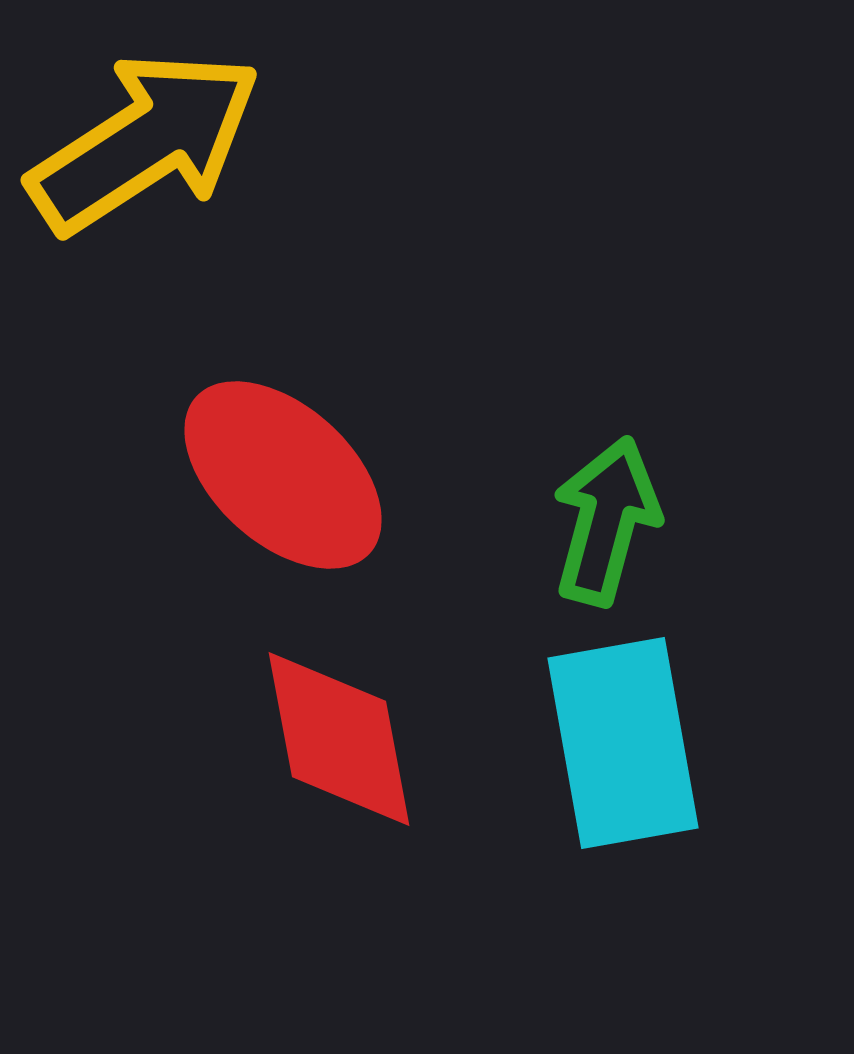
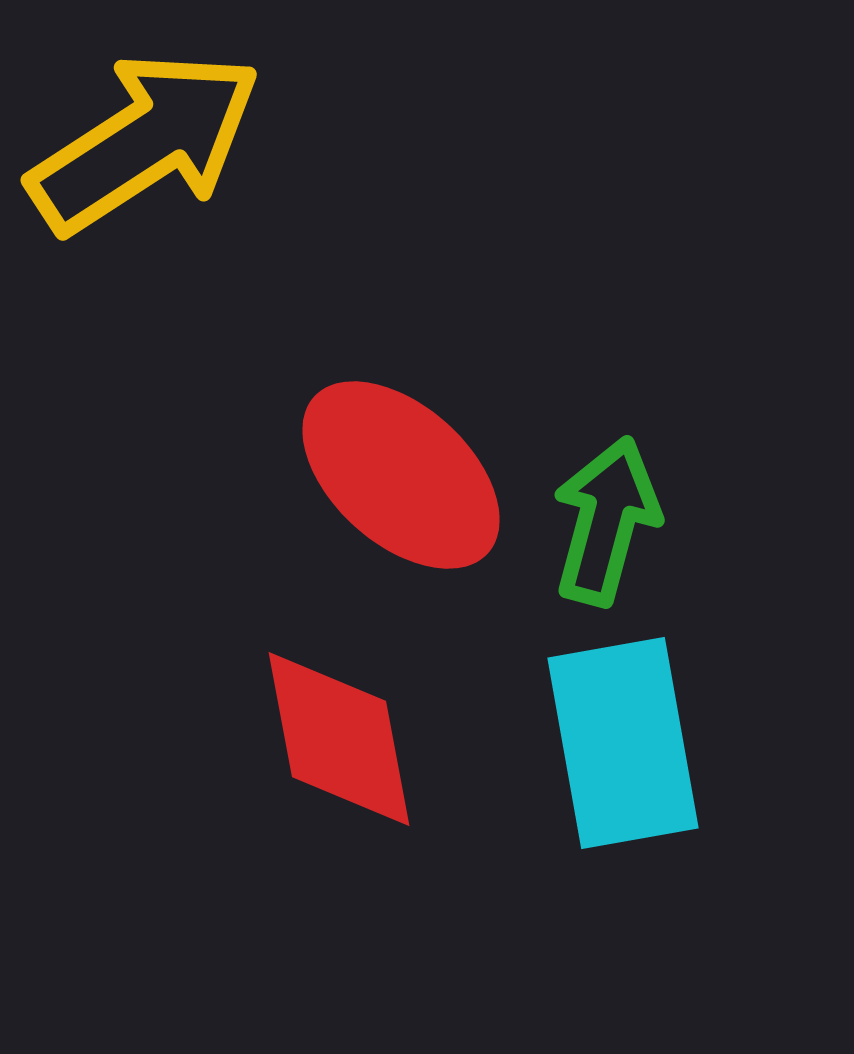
red ellipse: moved 118 px right
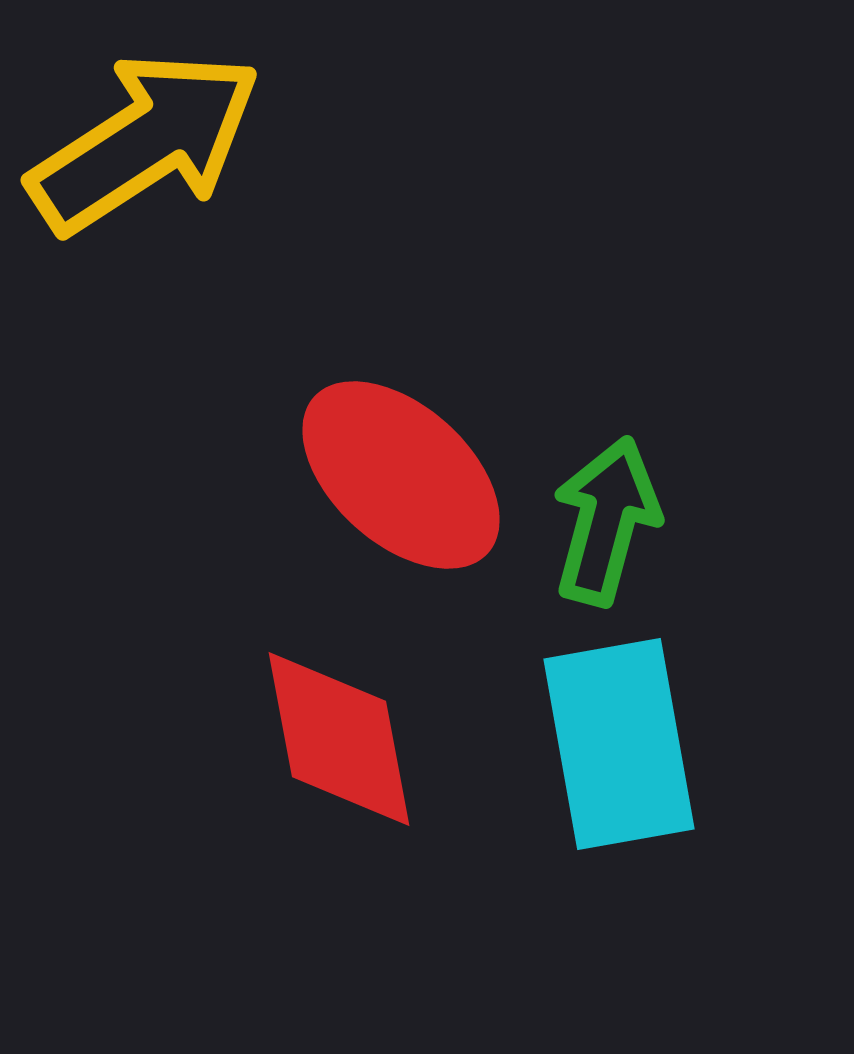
cyan rectangle: moved 4 px left, 1 px down
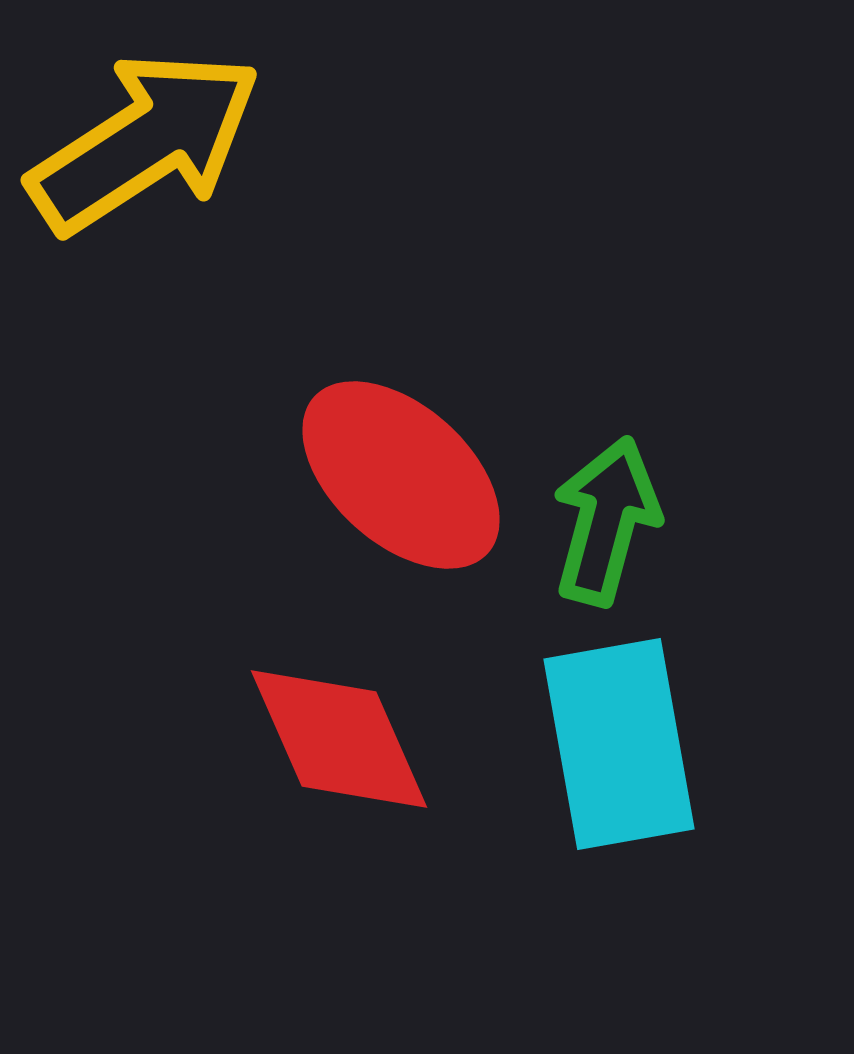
red diamond: rotated 13 degrees counterclockwise
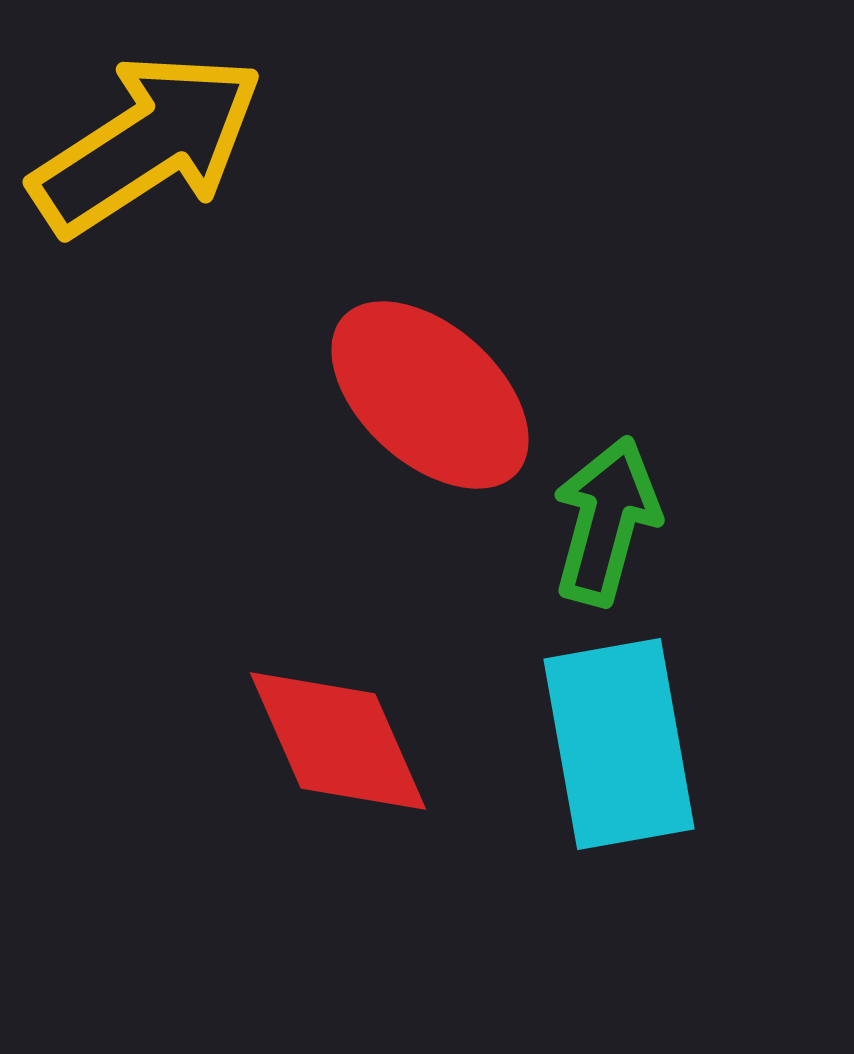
yellow arrow: moved 2 px right, 2 px down
red ellipse: moved 29 px right, 80 px up
red diamond: moved 1 px left, 2 px down
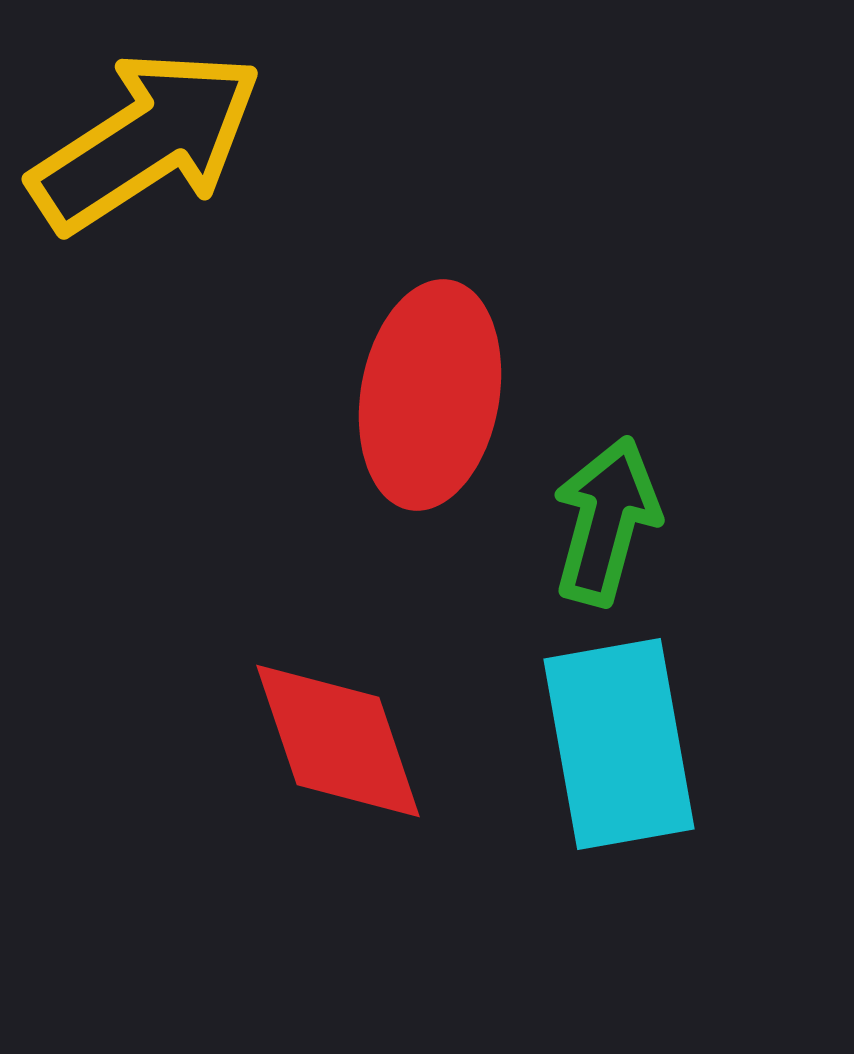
yellow arrow: moved 1 px left, 3 px up
red ellipse: rotated 58 degrees clockwise
red diamond: rotated 5 degrees clockwise
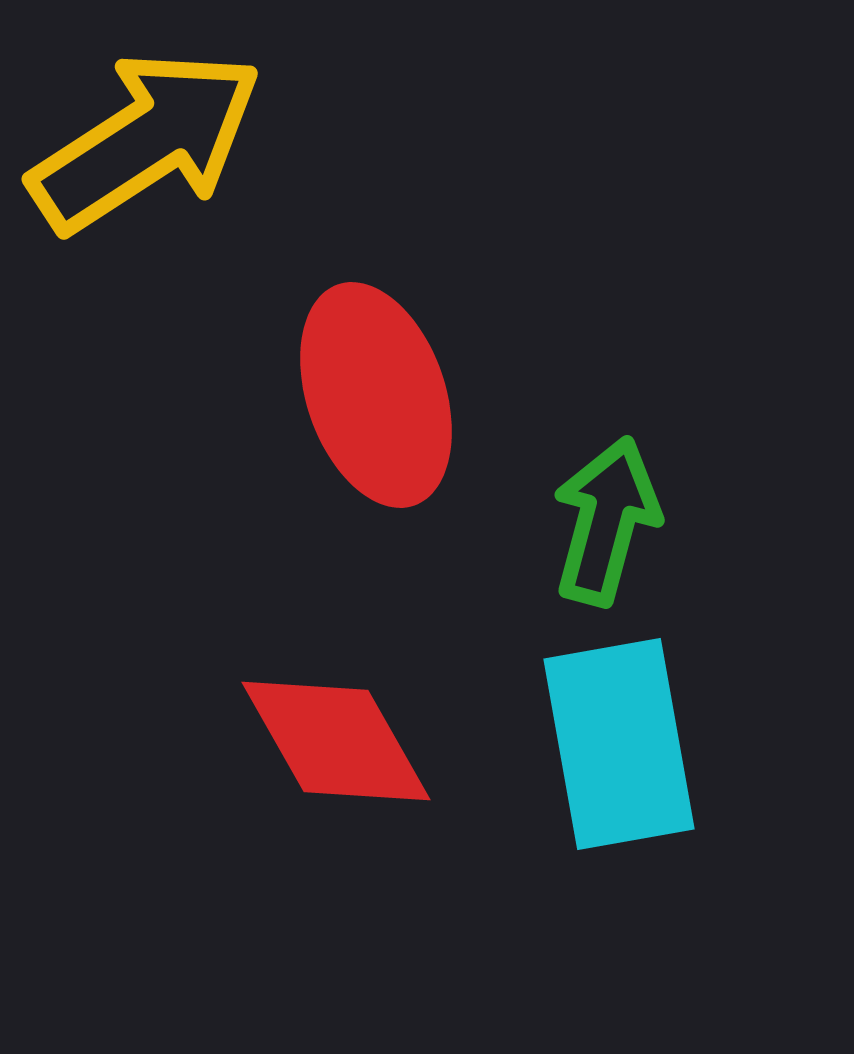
red ellipse: moved 54 px left; rotated 29 degrees counterclockwise
red diamond: moved 2 px left; rotated 11 degrees counterclockwise
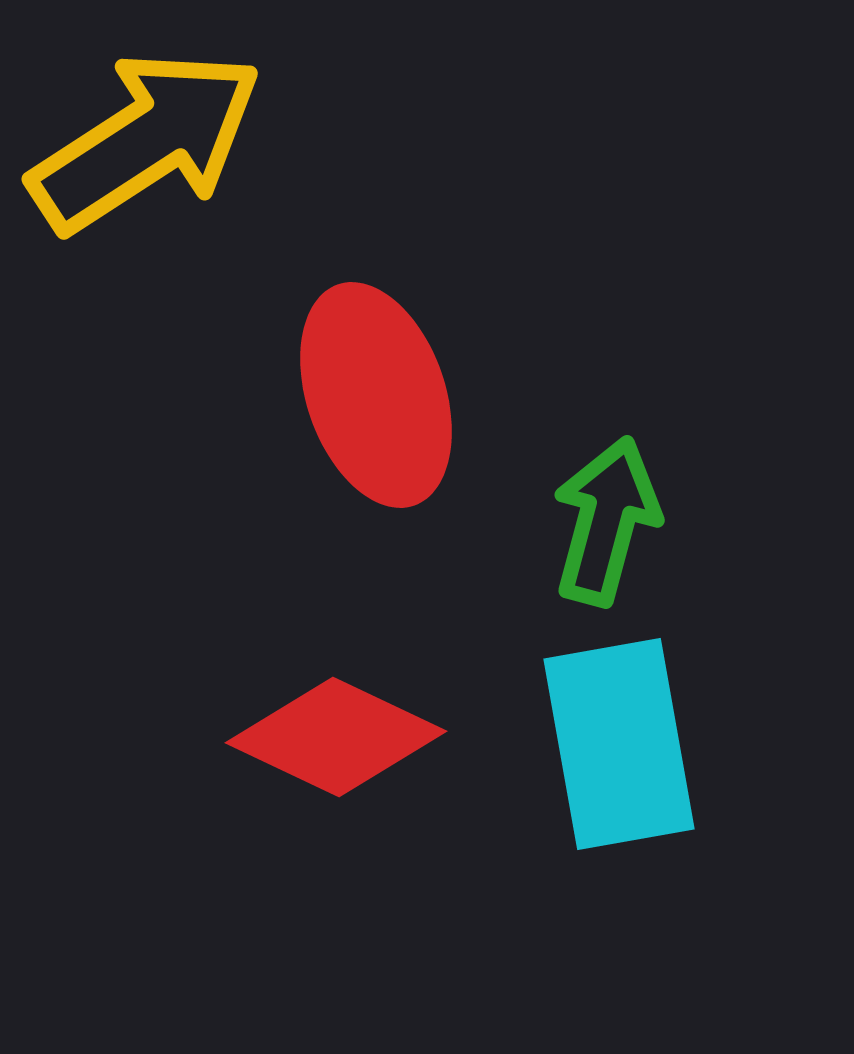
red diamond: moved 4 px up; rotated 35 degrees counterclockwise
